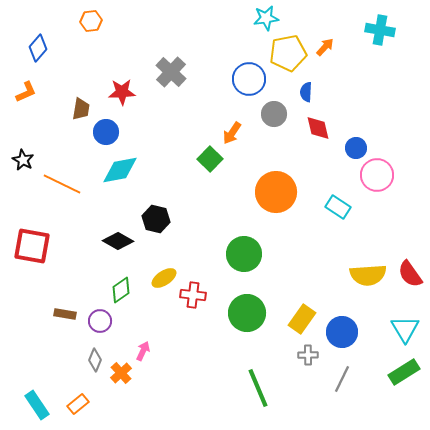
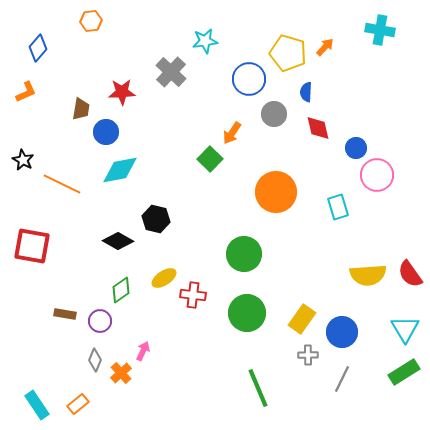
cyan star at (266, 18): moved 61 px left, 23 px down
yellow pentagon at (288, 53): rotated 27 degrees clockwise
cyan rectangle at (338, 207): rotated 40 degrees clockwise
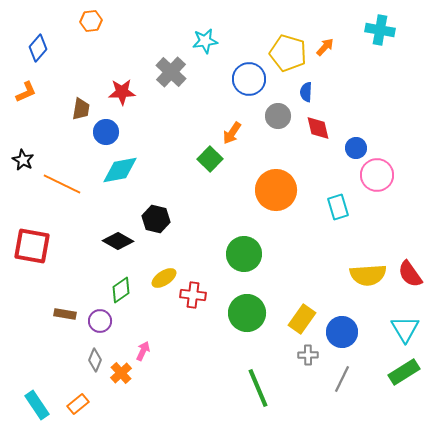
gray circle at (274, 114): moved 4 px right, 2 px down
orange circle at (276, 192): moved 2 px up
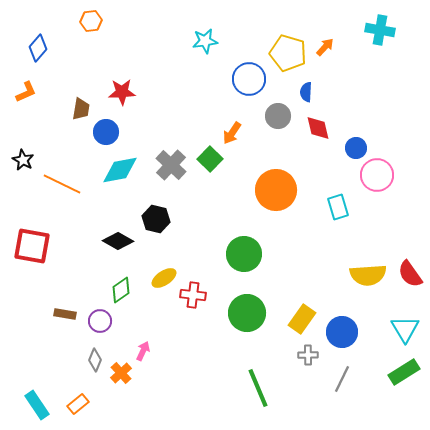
gray cross at (171, 72): moved 93 px down
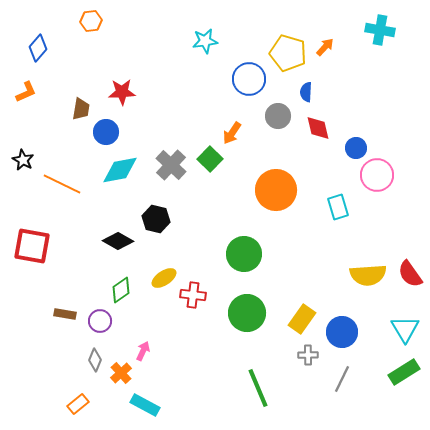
cyan rectangle at (37, 405): moved 108 px right; rotated 28 degrees counterclockwise
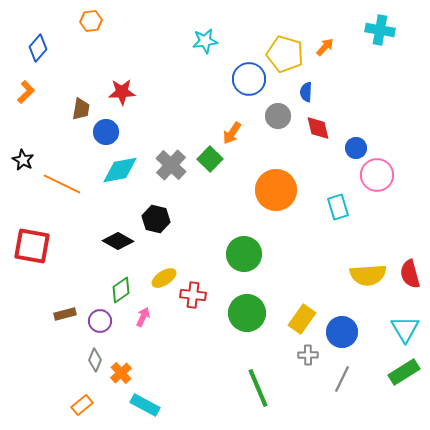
yellow pentagon at (288, 53): moved 3 px left, 1 px down
orange L-shape at (26, 92): rotated 20 degrees counterclockwise
red semicircle at (410, 274): rotated 20 degrees clockwise
brown rectangle at (65, 314): rotated 25 degrees counterclockwise
pink arrow at (143, 351): moved 34 px up
orange rectangle at (78, 404): moved 4 px right, 1 px down
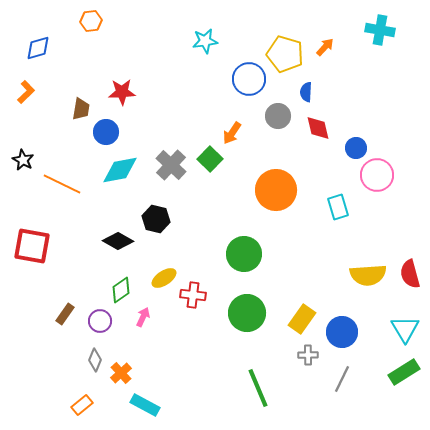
blue diamond at (38, 48): rotated 32 degrees clockwise
brown rectangle at (65, 314): rotated 40 degrees counterclockwise
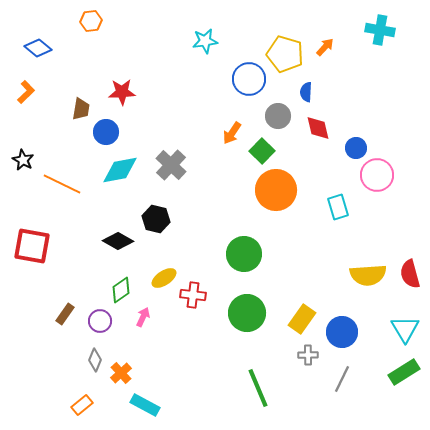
blue diamond at (38, 48): rotated 56 degrees clockwise
green square at (210, 159): moved 52 px right, 8 px up
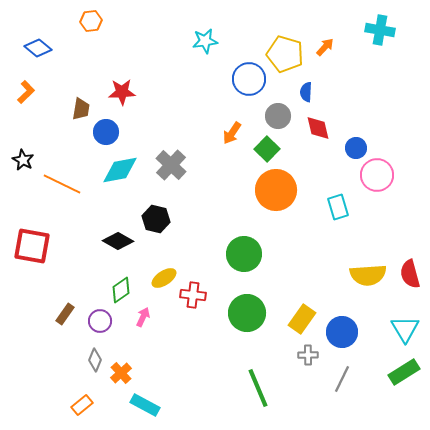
green square at (262, 151): moved 5 px right, 2 px up
